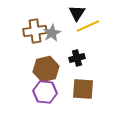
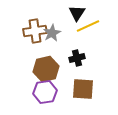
purple hexagon: rotated 15 degrees counterclockwise
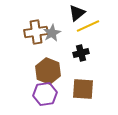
black triangle: rotated 18 degrees clockwise
brown cross: moved 1 px right, 1 px down
black cross: moved 4 px right, 5 px up
brown hexagon: moved 2 px right, 2 px down; rotated 25 degrees counterclockwise
purple hexagon: moved 2 px down
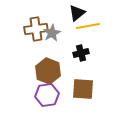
yellow line: rotated 15 degrees clockwise
brown cross: moved 3 px up
purple hexagon: moved 2 px right, 1 px down
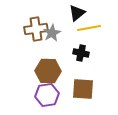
yellow line: moved 1 px right, 2 px down
black cross: rotated 28 degrees clockwise
brown hexagon: rotated 20 degrees counterclockwise
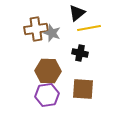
gray star: rotated 24 degrees counterclockwise
black cross: moved 1 px left
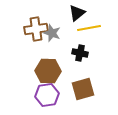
brown square: rotated 20 degrees counterclockwise
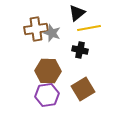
black cross: moved 3 px up
brown square: rotated 15 degrees counterclockwise
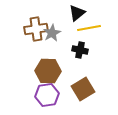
gray star: rotated 24 degrees clockwise
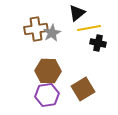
black cross: moved 18 px right, 7 px up
